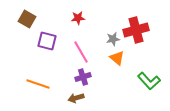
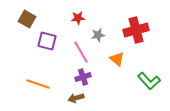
gray star: moved 15 px left, 4 px up
orange triangle: moved 1 px down
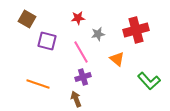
gray star: moved 1 px up
brown arrow: moved 1 px down; rotated 84 degrees clockwise
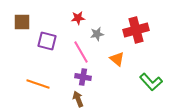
brown square: moved 5 px left, 3 px down; rotated 30 degrees counterclockwise
gray star: moved 1 px left
purple cross: rotated 28 degrees clockwise
green L-shape: moved 2 px right, 1 px down
brown arrow: moved 2 px right
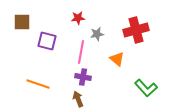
pink line: rotated 40 degrees clockwise
green L-shape: moved 5 px left, 6 px down
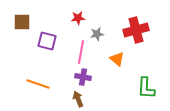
green L-shape: rotated 45 degrees clockwise
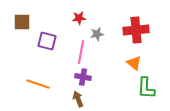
red star: moved 1 px right
red cross: rotated 10 degrees clockwise
orange triangle: moved 17 px right, 4 px down
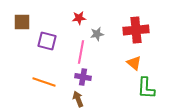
orange line: moved 6 px right, 2 px up
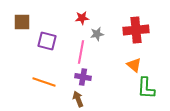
red star: moved 3 px right
orange triangle: moved 2 px down
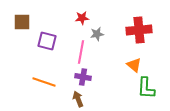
red cross: moved 3 px right
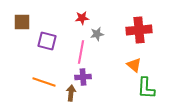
purple cross: rotated 14 degrees counterclockwise
brown arrow: moved 7 px left, 6 px up; rotated 28 degrees clockwise
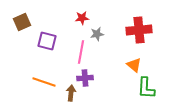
brown square: rotated 24 degrees counterclockwise
purple cross: moved 2 px right, 1 px down
